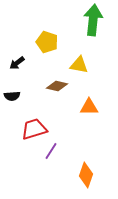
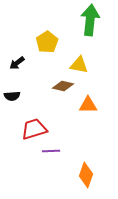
green arrow: moved 3 px left
yellow pentagon: rotated 20 degrees clockwise
brown diamond: moved 6 px right
orange triangle: moved 1 px left, 2 px up
purple line: rotated 54 degrees clockwise
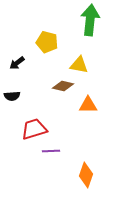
yellow pentagon: rotated 25 degrees counterclockwise
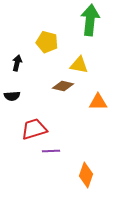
black arrow: rotated 140 degrees clockwise
orange triangle: moved 10 px right, 3 px up
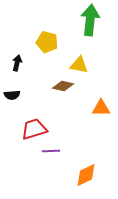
black semicircle: moved 1 px up
orange triangle: moved 3 px right, 6 px down
orange diamond: rotated 45 degrees clockwise
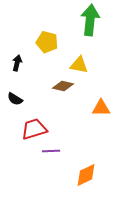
black semicircle: moved 3 px right, 4 px down; rotated 35 degrees clockwise
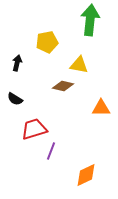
yellow pentagon: rotated 25 degrees counterclockwise
purple line: rotated 66 degrees counterclockwise
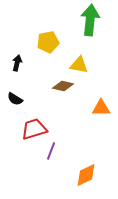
yellow pentagon: moved 1 px right
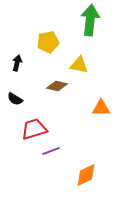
brown diamond: moved 6 px left
purple line: rotated 48 degrees clockwise
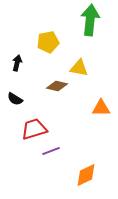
yellow triangle: moved 3 px down
